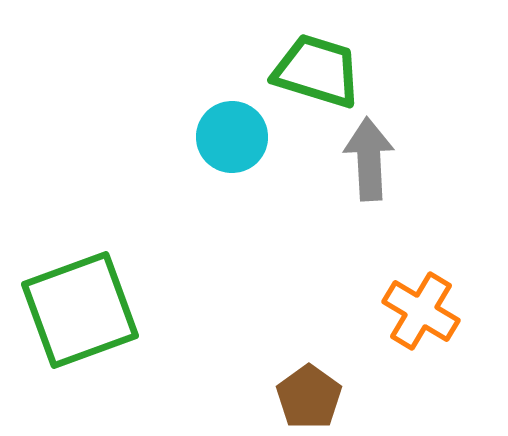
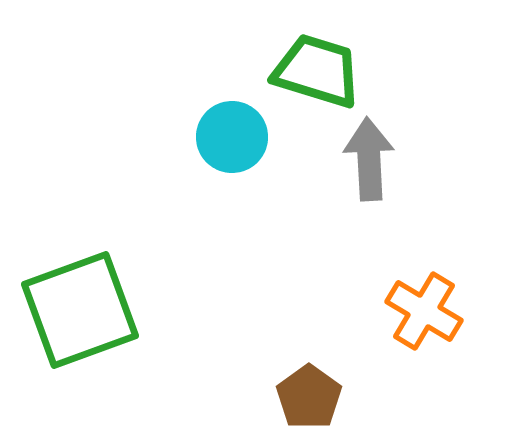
orange cross: moved 3 px right
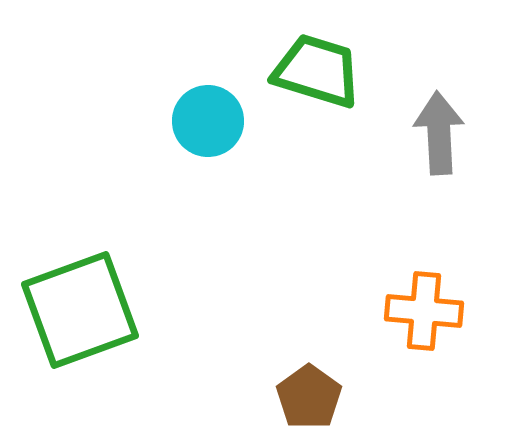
cyan circle: moved 24 px left, 16 px up
gray arrow: moved 70 px right, 26 px up
orange cross: rotated 26 degrees counterclockwise
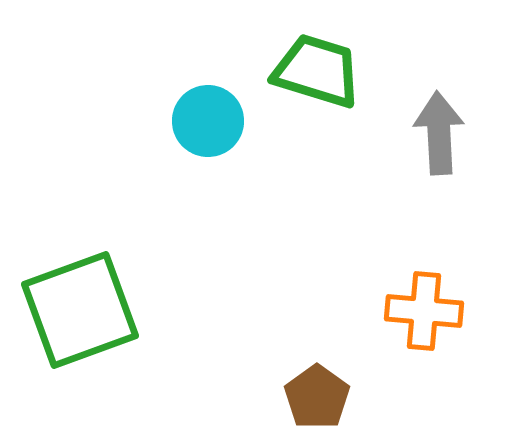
brown pentagon: moved 8 px right
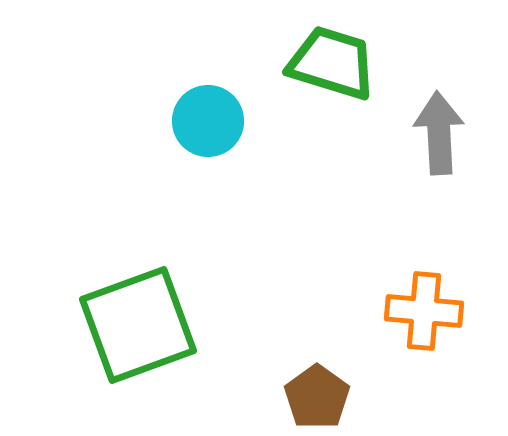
green trapezoid: moved 15 px right, 8 px up
green square: moved 58 px right, 15 px down
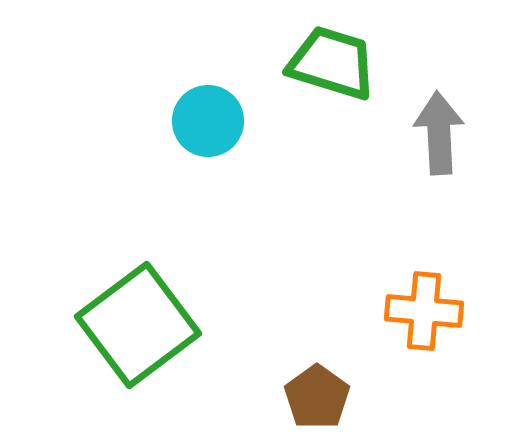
green square: rotated 17 degrees counterclockwise
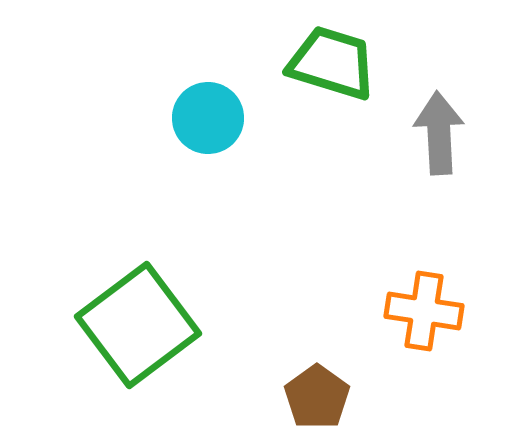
cyan circle: moved 3 px up
orange cross: rotated 4 degrees clockwise
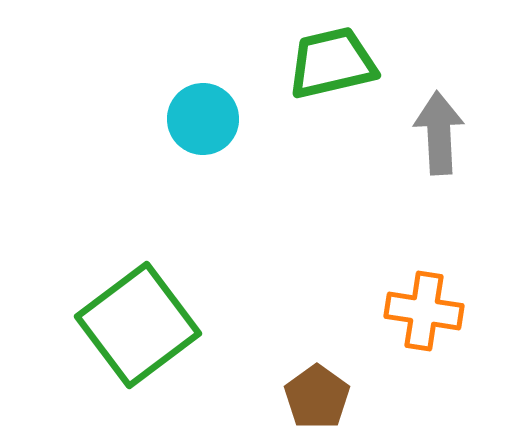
green trapezoid: rotated 30 degrees counterclockwise
cyan circle: moved 5 px left, 1 px down
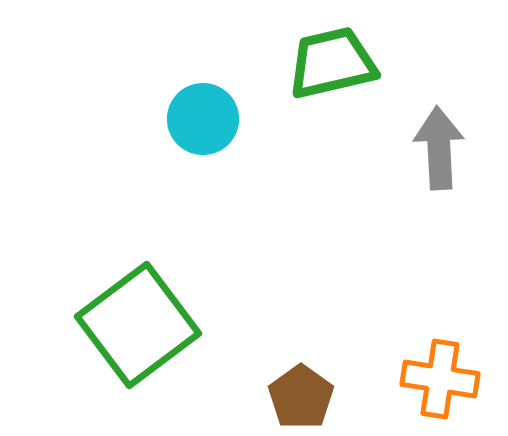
gray arrow: moved 15 px down
orange cross: moved 16 px right, 68 px down
brown pentagon: moved 16 px left
